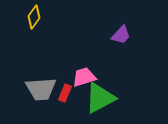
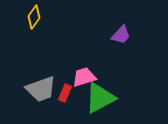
gray trapezoid: rotated 16 degrees counterclockwise
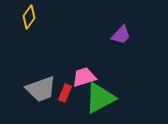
yellow diamond: moved 5 px left
